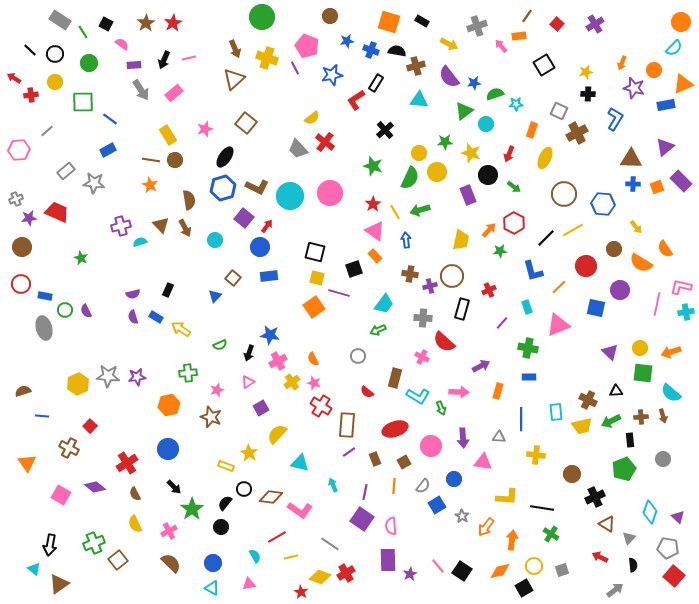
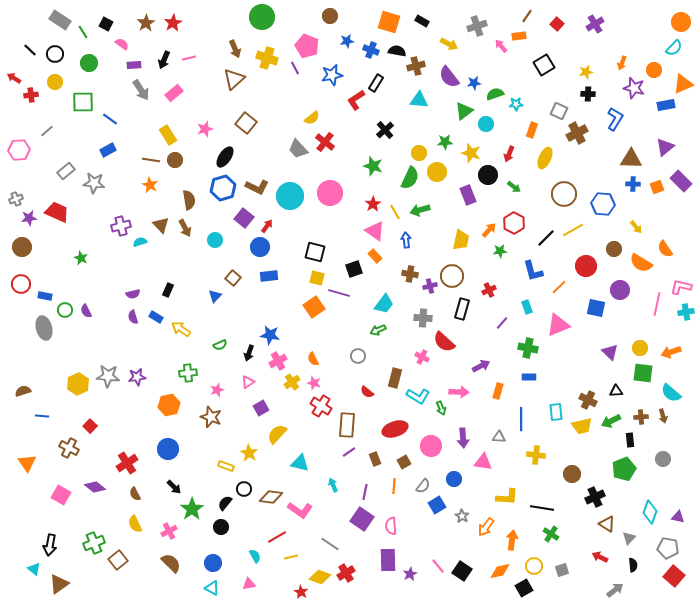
purple triangle at (678, 517): rotated 32 degrees counterclockwise
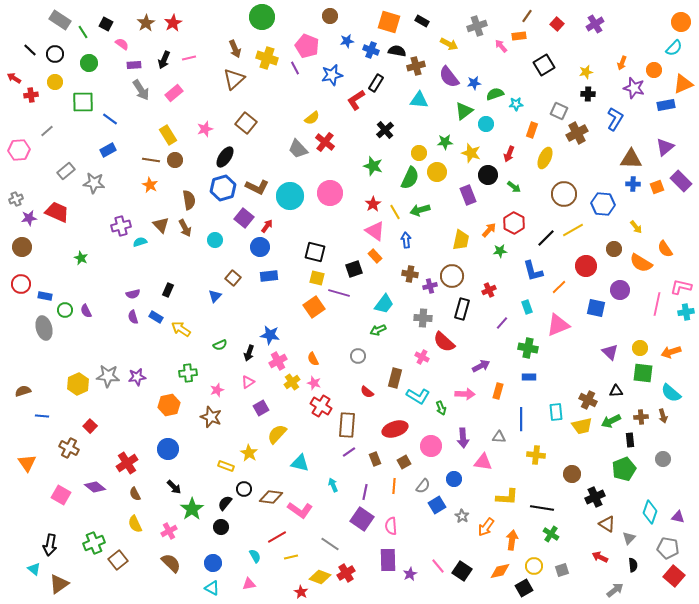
pink arrow at (459, 392): moved 6 px right, 2 px down
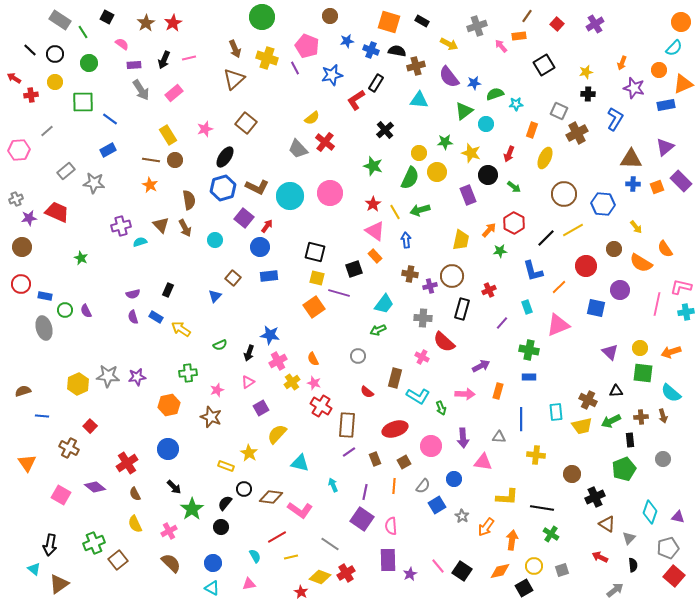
black square at (106, 24): moved 1 px right, 7 px up
orange circle at (654, 70): moved 5 px right
green cross at (528, 348): moved 1 px right, 2 px down
gray pentagon at (668, 548): rotated 25 degrees counterclockwise
